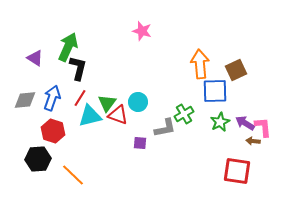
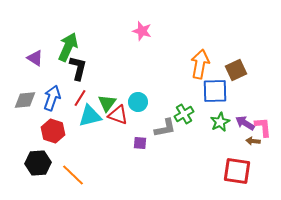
orange arrow: rotated 16 degrees clockwise
black hexagon: moved 4 px down
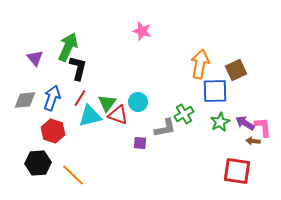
purple triangle: rotated 18 degrees clockwise
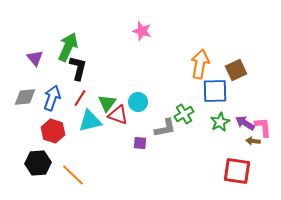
gray diamond: moved 3 px up
cyan triangle: moved 5 px down
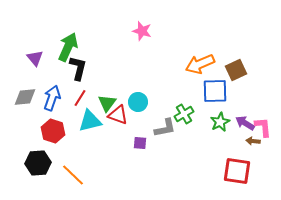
orange arrow: rotated 124 degrees counterclockwise
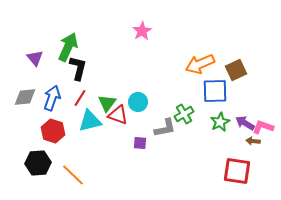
pink star: rotated 24 degrees clockwise
pink L-shape: rotated 65 degrees counterclockwise
